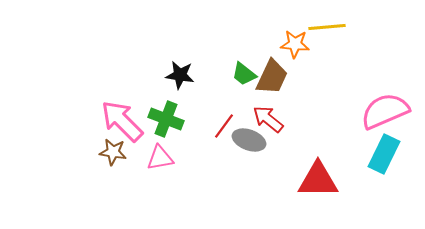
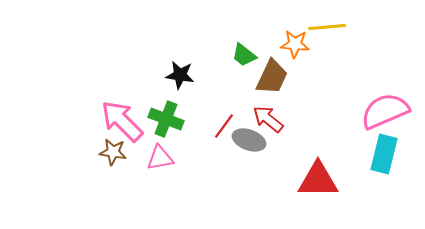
green trapezoid: moved 19 px up
cyan rectangle: rotated 12 degrees counterclockwise
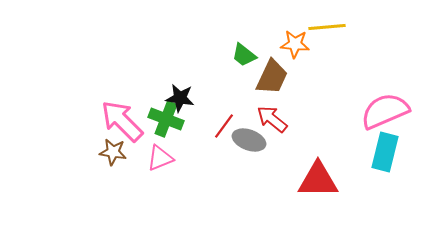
black star: moved 23 px down
red arrow: moved 4 px right
cyan rectangle: moved 1 px right, 2 px up
pink triangle: rotated 12 degrees counterclockwise
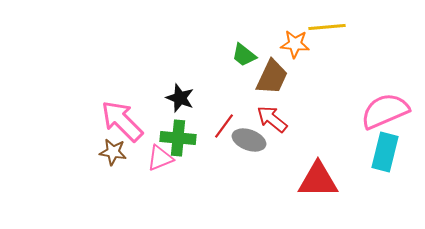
black star: rotated 12 degrees clockwise
green cross: moved 12 px right, 19 px down; rotated 16 degrees counterclockwise
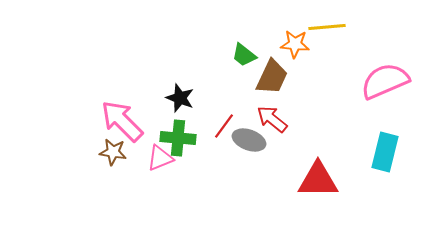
pink semicircle: moved 30 px up
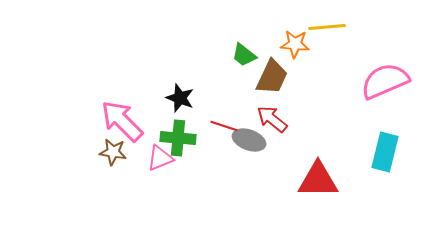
red line: rotated 72 degrees clockwise
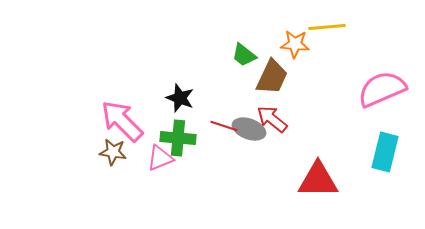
pink semicircle: moved 3 px left, 8 px down
gray ellipse: moved 11 px up
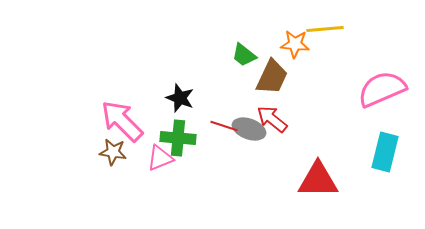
yellow line: moved 2 px left, 2 px down
